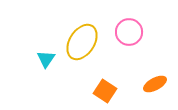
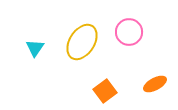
cyan triangle: moved 11 px left, 11 px up
orange square: rotated 20 degrees clockwise
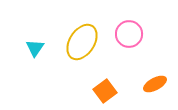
pink circle: moved 2 px down
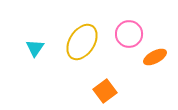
orange ellipse: moved 27 px up
